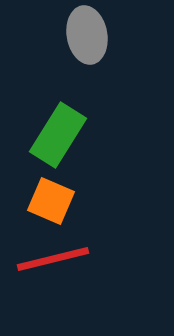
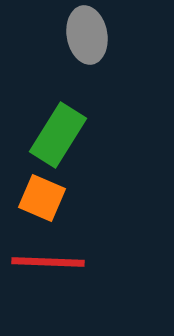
orange square: moved 9 px left, 3 px up
red line: moved 5 px left, 3 px down; rotated 16 degrees clockwise
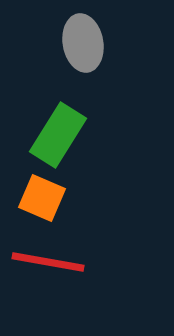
gray ellipse: moved 4 px left, 8 px down
red line: rotated 8 degrees clockwise
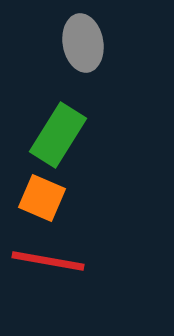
red line: moved 1 px up
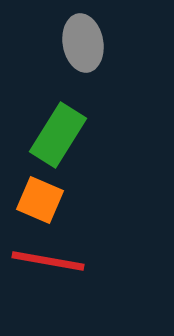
orange square: moved 2 px left, 2 px down
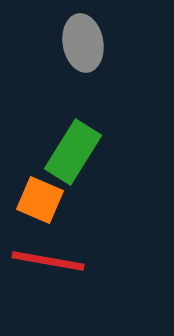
green rectangle: moved 15 px right, 17 px down
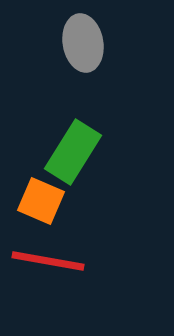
orange square: moved 1 px right, 1 px down
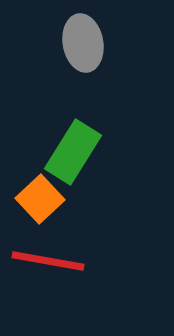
orange square: moved 1 px left, 2 px up; rotated 24 degrees clockwise
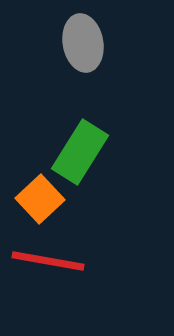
green rectangle: moved 7 px right
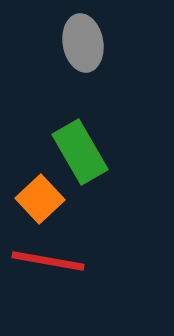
green rectangle: rotated 62 degrees counterclockwise
